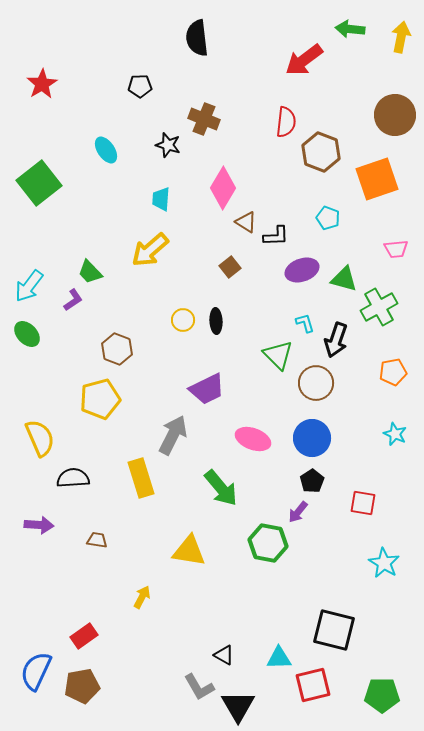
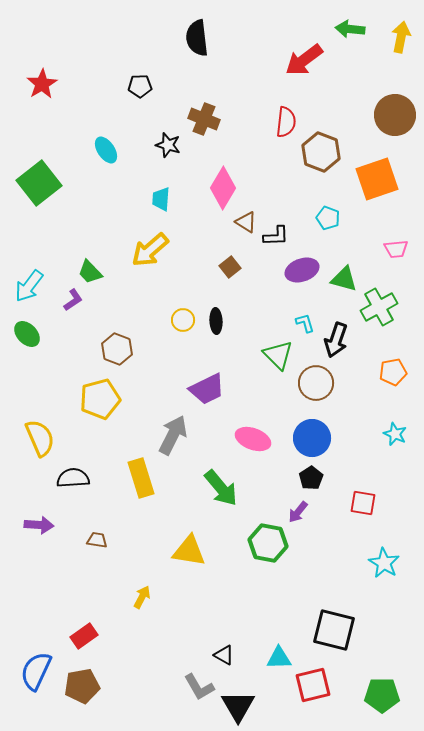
black pentagon at (312, 481): moved 1 px left, 3 px up
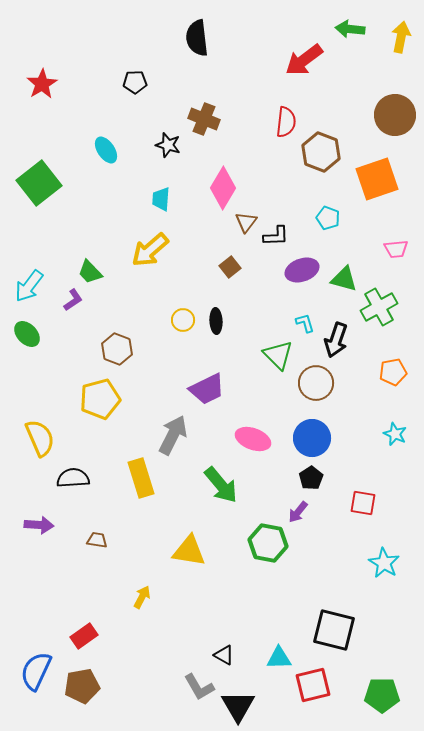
black pentagon at (140, 86): moved 5 px left, 4 px up
brown triangle at (246, 222): rotated 35 degrees clockwise
green arrow at (221, 488): moved 3 px up
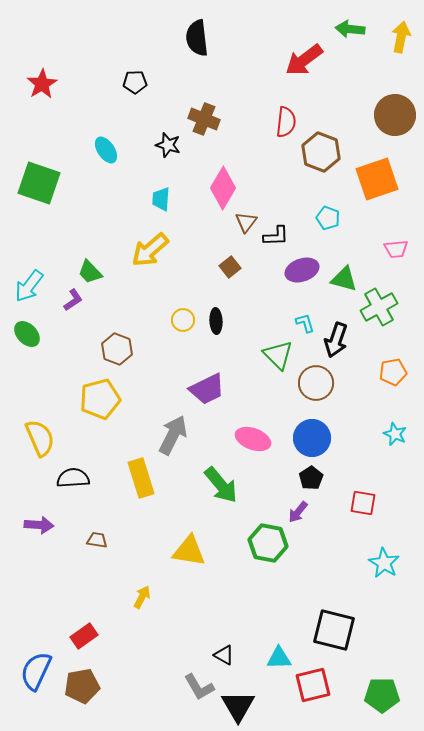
green square at (39, 183): rotated 33 degrees counterclockwise
